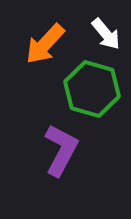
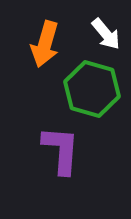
orange arrow: rotated 27 degrees counterclockwise
purple L-shape: rotated 24 degrees counterclockwise
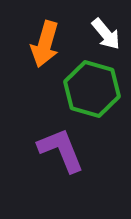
purple L-shape: rotated 26 degrees counterclockwise
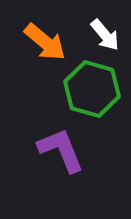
white arrow: moved 1 px left, 1 px down
orange arrow: moved 2 px up; rotated 66 degrees counterclockwise
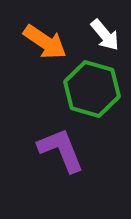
orange arrow: rotated 6 degrees counterclockwise
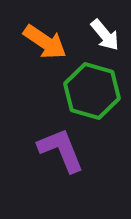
green hexagon: moved 2 px down
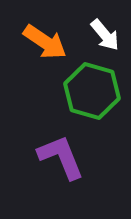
purple L-shape: moved 7 px down
